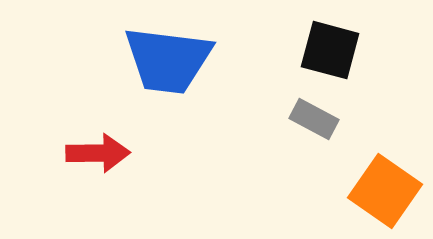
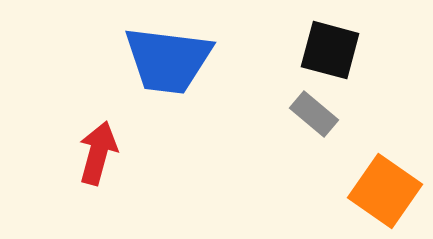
gray rectangle: moved 5 px up; rotated 12 degrees clockwise
red arrow: rotated 74 degrees counterclockwise
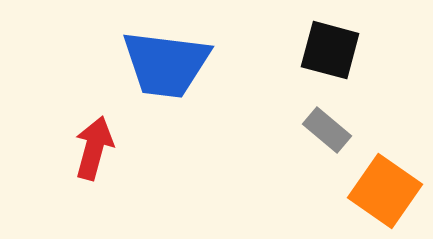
blue trapezoid: moved 2 px left, 4 px down
gray rectangle: moved 13 px right, 16 px down
red arrow: moved 4 px left, 5 px up
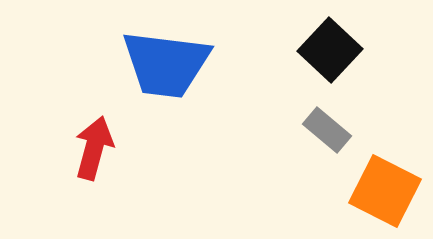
black square: rotated 28 degrees clockwise
orange square: rotated 8 degrees counterclockwise
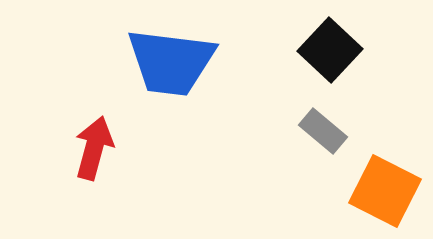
blue trapezoid: moved 5 px right, 2 px up
gray rectangle: moved 4 px left, 1 px down
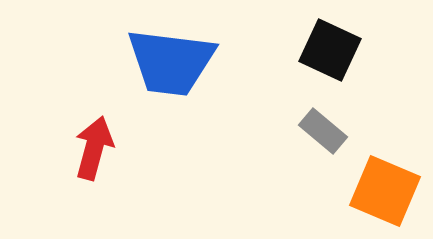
black square: rotated 18 degrees counterclockwise
orange square: rotated 4 degrees counterclockwise
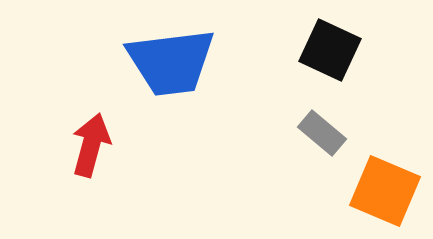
blue trapezoid: rotated 14 degrees counterclockwise
gray rectangle: moved 1 px left, 2 px down
red arrow: moved 3 px left, 3 px up
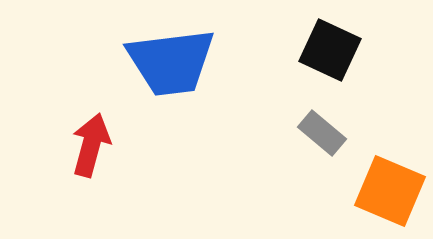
orange square: moved 5 px right
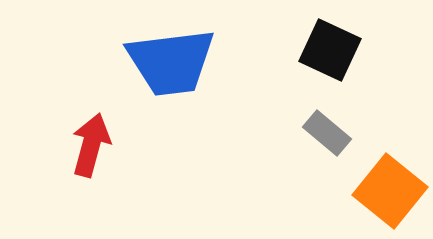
gray rectangle: moved 5 px right
orange square: rotated 16 degrees clockwise
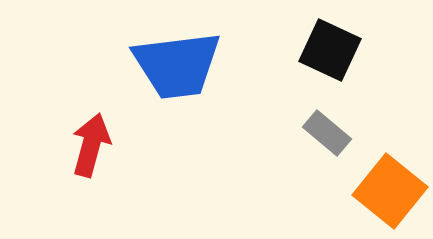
blue trapezoid: moved 6 px right, 3 px down
